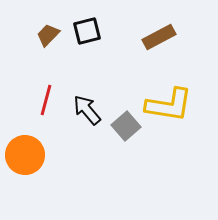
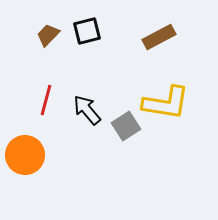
yellow L-shape: moved 3 px left, 2 px up
gray square: rotated 8 degrees clockwise
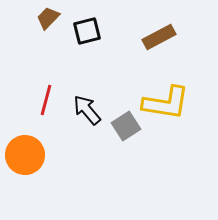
brown trapezoid: moved 17 px up
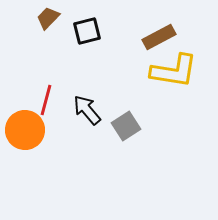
yellow L-shape: moved 8 px right, 32 px up
orange circle: moved 25 px up
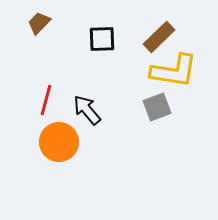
brown trapezoid: moved 9 px left, 5 px down
black square: moved 15 px right, 8 px down; rotated 12 degrees clockwise
brown rectangle: rotated 16 degrees counterclockwise
gray square: moved 31 px right, 19 px up; rotated 12 degrees clockwise
orange circle: moved 34 px right, 12 px down
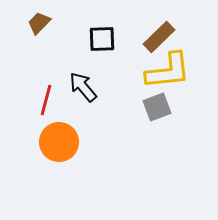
yellow L-shape: moved 6 px left; rotated 15 degrees counterclockwise
black arrow: moved 4 px left, 23 px up
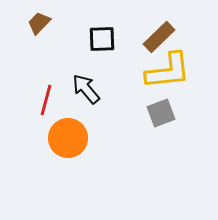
black arrow: moved 3 px right, 2 px down
gray square: moved 4 px right, 6 px down
orange circle: moved 9 px right, 4 px up
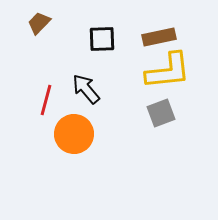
brown rectangle: rotated 32 degrees clockwise
orange circle: moved 6 px right, 4 px up
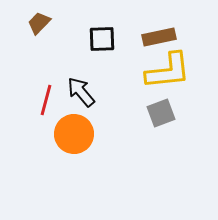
black arrow: moved 5 px left, 3 px down
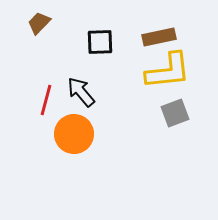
black square: moved 2 px left, 3 px down
gray square: moved 14 px right
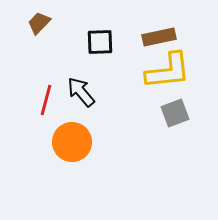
orange circle: moved 2 px left, 8 px down
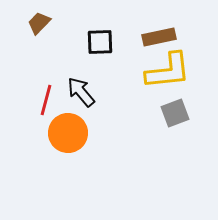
orange circle: moved 4 px left, 9 px up
